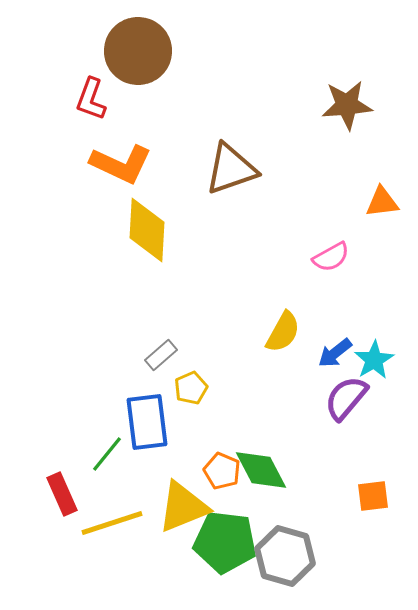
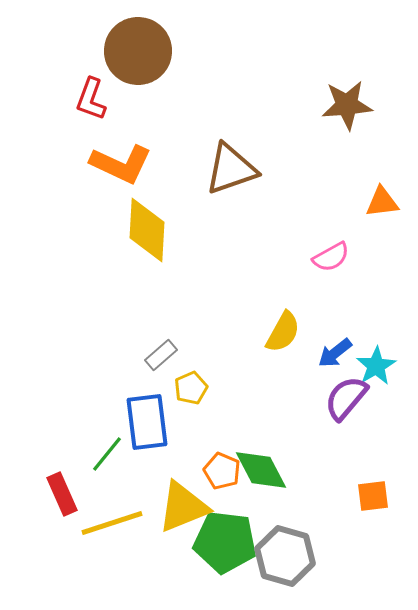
cyan star: moved 2 px right, 6 px down
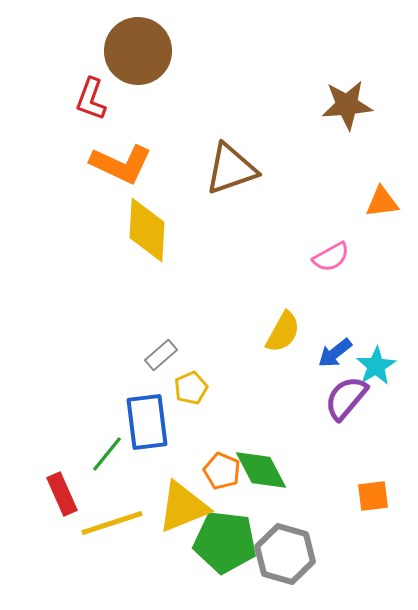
gray hexagon: moved 2 px up
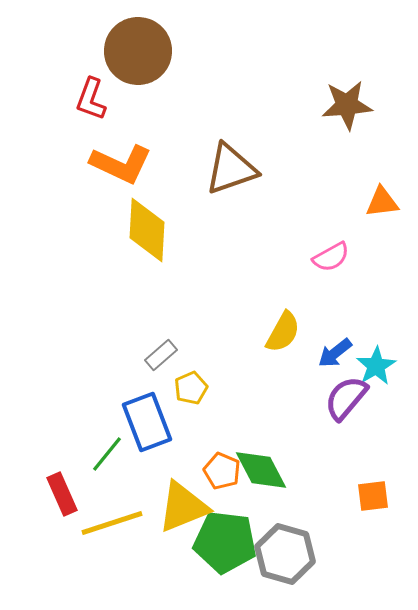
blue rectangle: rotated 14 degrees counterclockwise
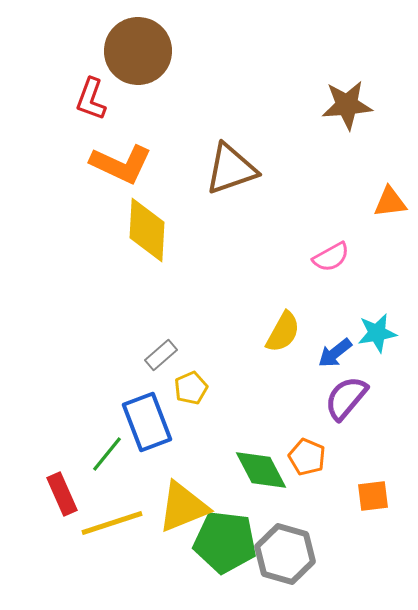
orange triangle: moved 8 px right
cyan star: moved 1 px right, 33 px up; rotated 21 degrees clockwise
orange pentagon: moved 85 px right, 14 px up
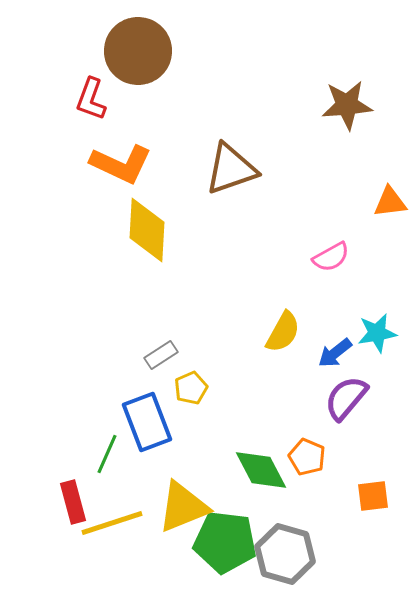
gray rectangle: rotated 8 degrees clockwise
green line: rotated 15 degrees counterclockwise
red rectangle: moved 11 px right, 8 px down; rotated 9 degrees clockwise
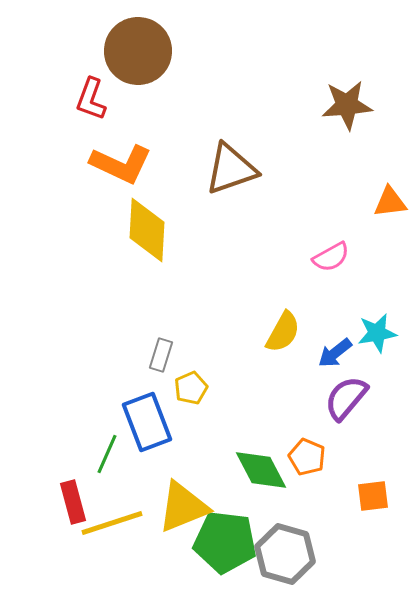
gray rectangle: rotated 40 degrees counterclockwise
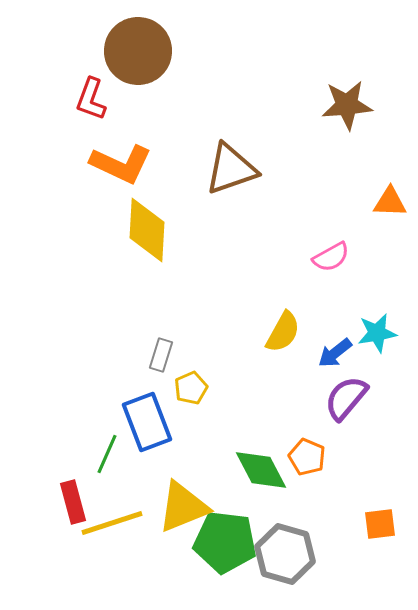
orange triangle: rotated 9 degrees clockwise
orange square: moved 7 px right, 28 px down
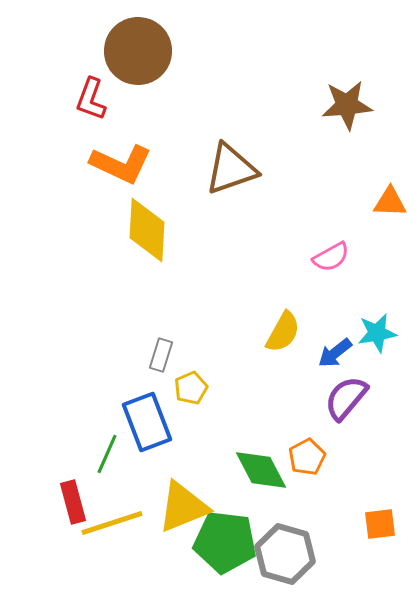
orange pentagon: rotated 21 degrees clockwise
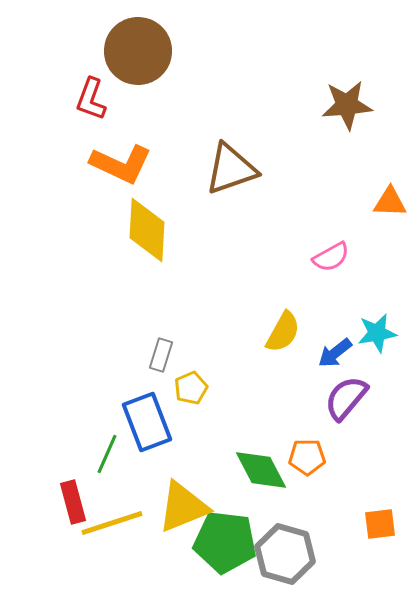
orange pentagon: rotated 27 degrees clockwise
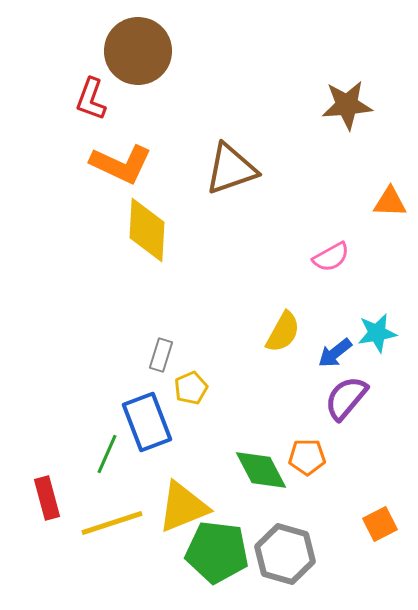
red rectangle: moved 26 px left, 4 px up
orange square: rotated 20 degrees counterclockwise
green pentagon: moved 8 px left, 10 px down
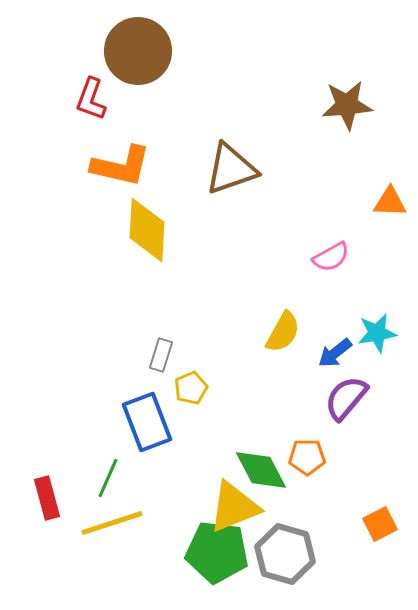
orange L-shape: moved 2 px down; rotated 12 degrees counterclockwise
green line: moved 1 px right, 24 px down
yellow triangle: moved 51 px right
